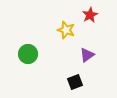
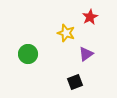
red star: moved 2 px down
yellow star: moved 3 px down
purple triangle: moved 1 px left, 1 px up
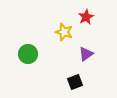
red star: moved 4 px left
yellow star: moved 2 px left, 1 px up
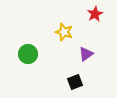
red star: moved 9 px right, 3 px up
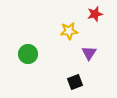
red star: rotated 14 degrees clockwise
yellow star: moved 5 px right, 1 px up; rotated 24 degrees counterclockwise
purple triangle: moved 3 px right, 1 px up; rotated 21 degrees counterclockwise
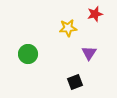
yellow star: moved 1 px left, 3 px up
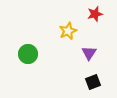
yellow star: moved 3 px down; rotated 18 degrees counterclockwise
black square: moved 18 px right
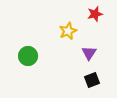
green circle: moved 2 px down
black square: moved 1 px left, 2 px up
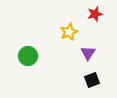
yellow star: moved 1 px right, 1 px down
purple triangle: moved 1 px left
